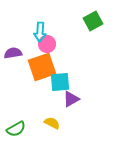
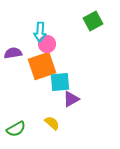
orange square: moved 1 px up
yellow semicircle: rotated 14 degrees clockwise
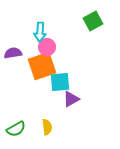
pink circle: moved 3 px down
yellow semicircle: moved 5 px left, 4 px down; rotated 42 degrees clockwise
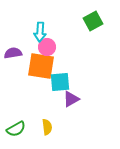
orange square: moved 1 px left; rotated 28 degrees clockwise
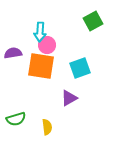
pink circle: moved 2 px up
cyan square: moved 20 px right, 14 px up; rotated 15 degrees counterclockwise
purple triangle: moved 2 px left, 1 px up
green semicircle: moved 10 px up; rotated 12 degrees clockwise
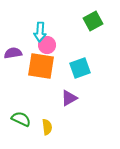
green semicircle: moved 5 px right; rotated 138 degrees counterclockwise
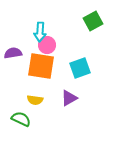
yellow semicircle: moved 12 px left, 27 px up; rotated 105 degrees clockwise
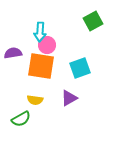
green semicircle: rotated 126 degrees clockwise
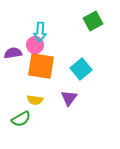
pink circle: moved 12 px left
cyan square: moved 1 px right, 1 px down; rotated 20 degrees counterclockwise
purple triangle: rotated 24 degrees counterclockwise
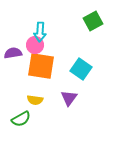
cyan square: rotated 15 degrees counterclockwise
